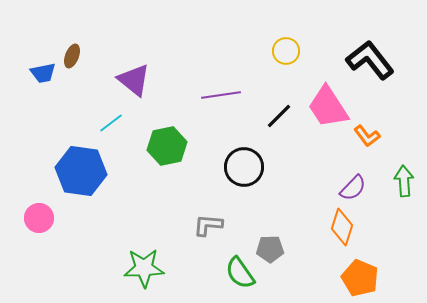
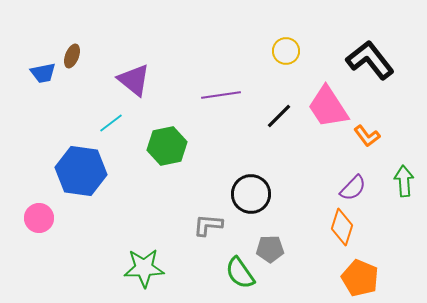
black circle: moved 7 px right, 27 px down
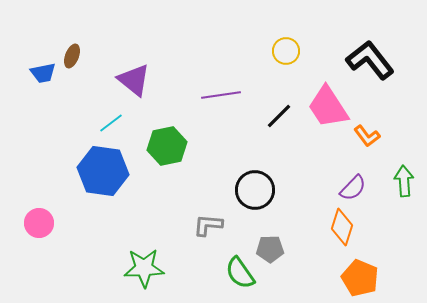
blue hexagon: moved 22 px right
black circle: moved 4 px right, 4 px up
pink circle: moved 5 px down
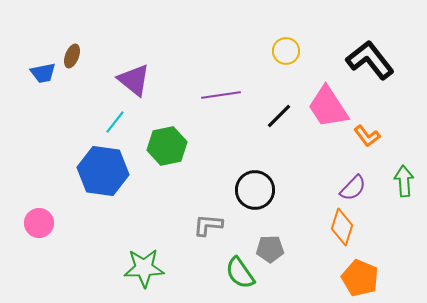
cyan line: moved 4 px right, 1 px up; rotated 15 degrees counterclockwise
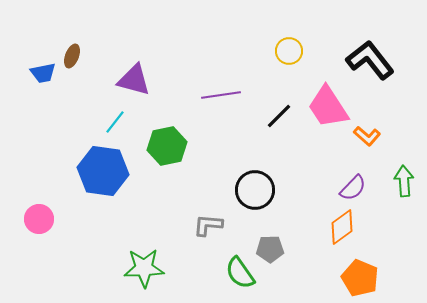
yellow circle: moved 3 px right
purple triangle: rotated 24 degrees counterclockwise
orange L-shape: rotated 12 degrees counterclockwise
pink circle: moved 4 px up
orange diamond: rotated 36 degrees clockwise
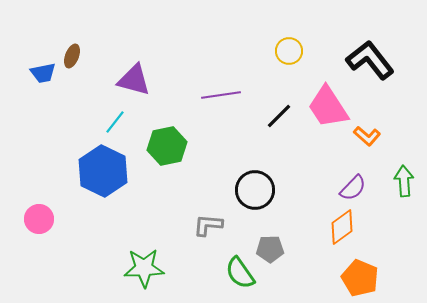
blue hexagon: rotated 18 degrees clockwise
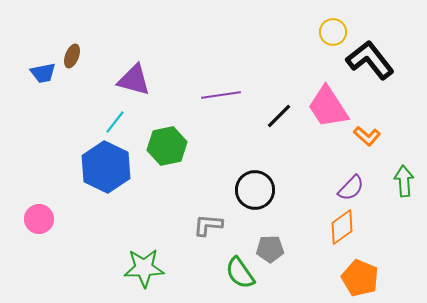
yellow circle: moved 44 px right, 19 px up
blue hexagon: moved 3 px right, 4 px up
purple semicircle: moved 2 px left
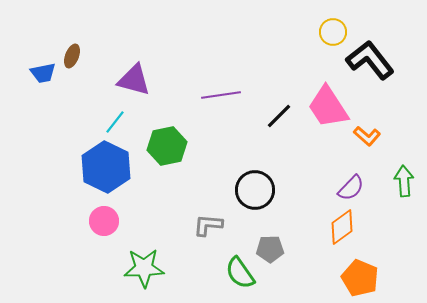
pink circle: moved 65 px right, 2 px down
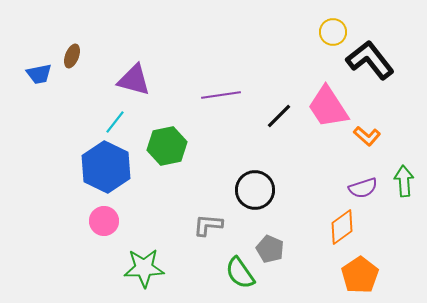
blue trapezoid: moved 4 px left, 1 px down
purple semicircle: moved 12 px right; rotated 28 degrees clockwise
gray pentagon: rotated 24 degrees clockwise
orange pentagon: moved 3 px up; rotated 15 degrees clockwise
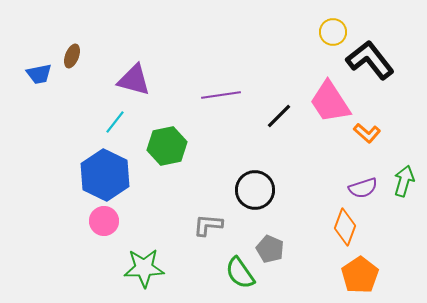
pink trapezoid: moved 2 px right, 5 px up
orange L-shape: moved 3 px up
blue hexagon: moved 1 px left, 8 px down
green arrow: rotated 20 degrees clockwise
orange diamond: moved 3 px right; rotated 33 degrees counterclockwise
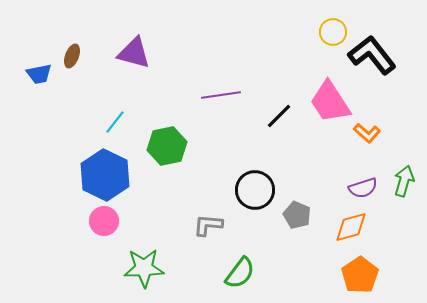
black L-shape: moved 2 px right, 5 px up
purple triangle: moved 27 px up
orange diamond: moved 6 px right; rotated 54 degrees clockwise
gray pentagon: moved 27 px right, 34 px up
green semicircle: rotated 108 degrees counterclockwise
